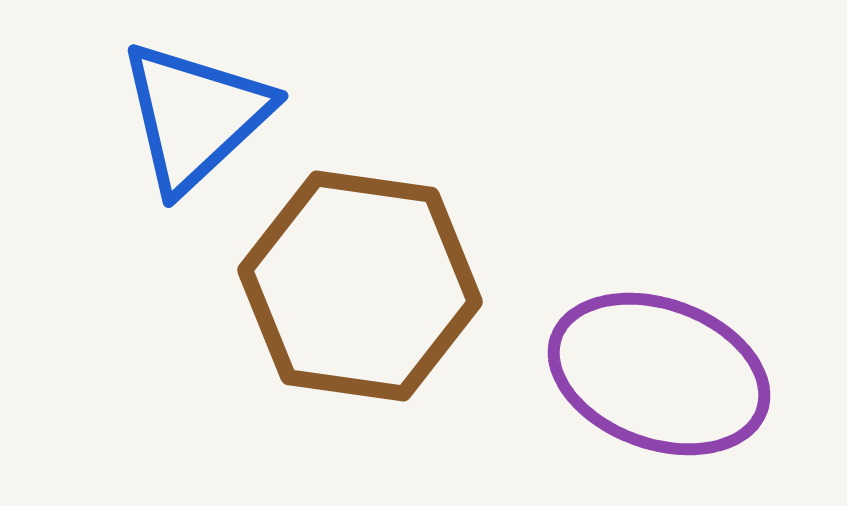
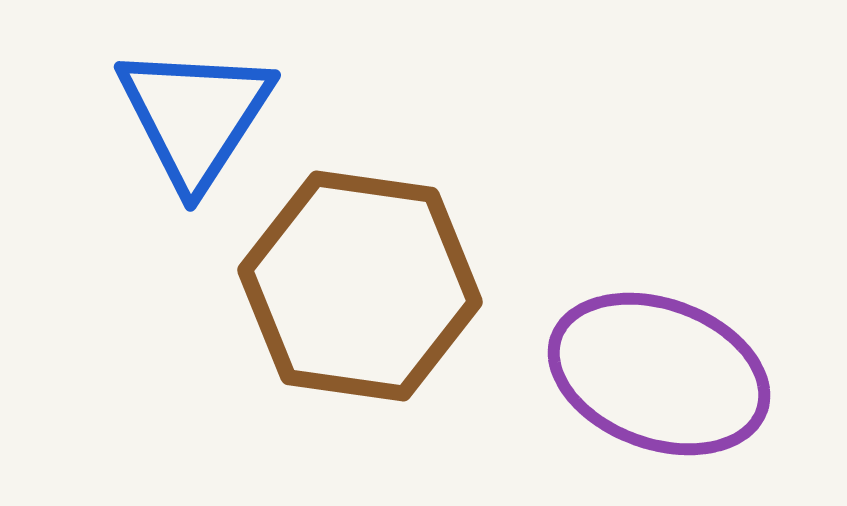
blue triangle: rotated 14 degrees counterclockwise
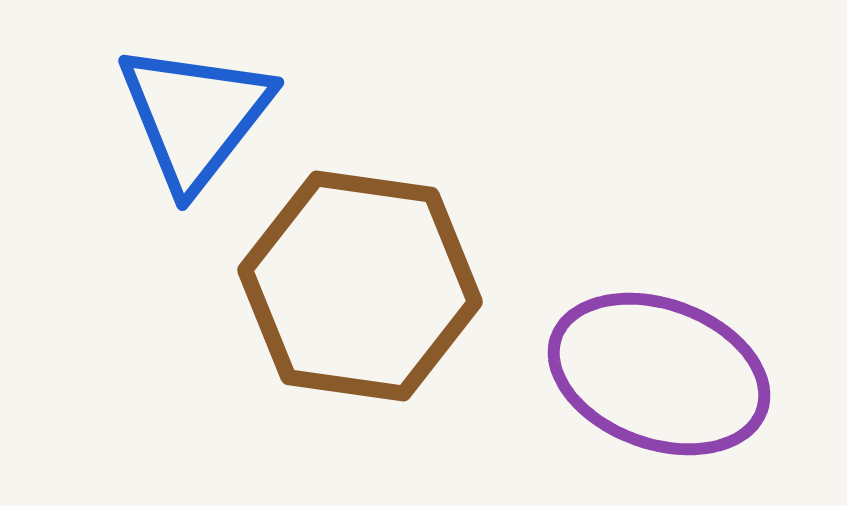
blue triangle: rotated 5 degrees clockwise
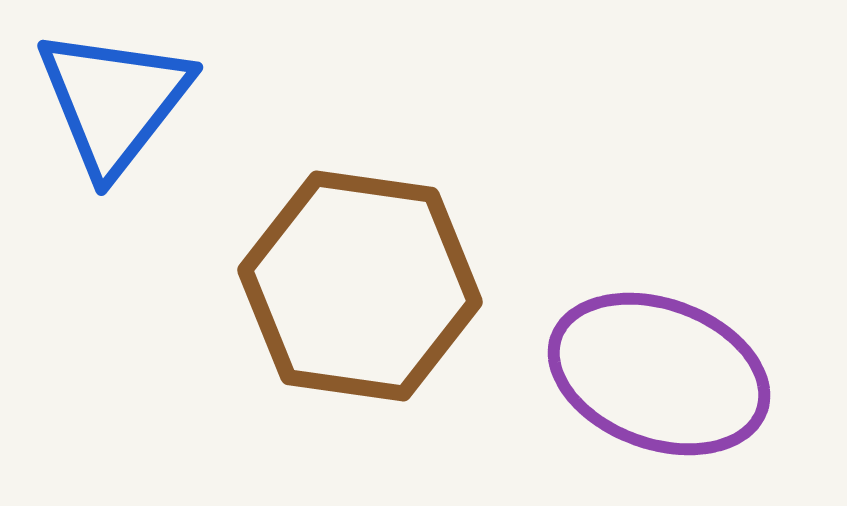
blue triangle: moved 81 px left, 15 px up
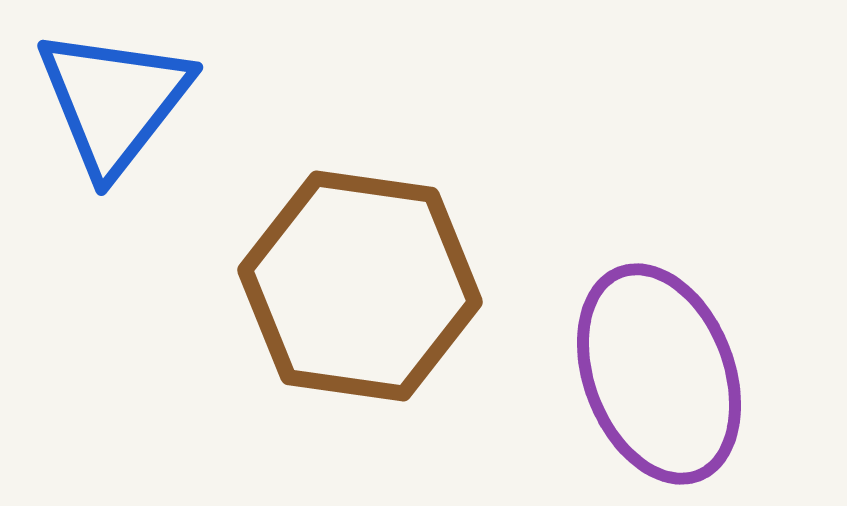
purple ellipse: rotated 49 degrees clockwise
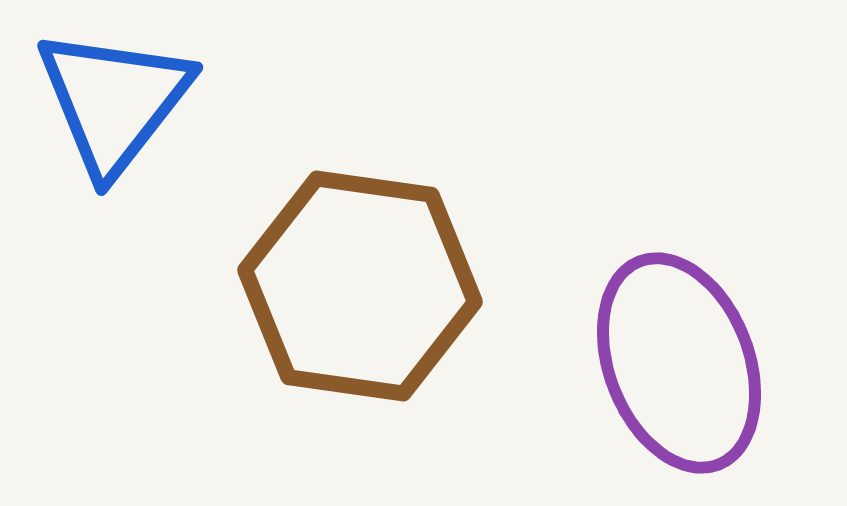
purple ellipse: moved 20 px right, 11 px up
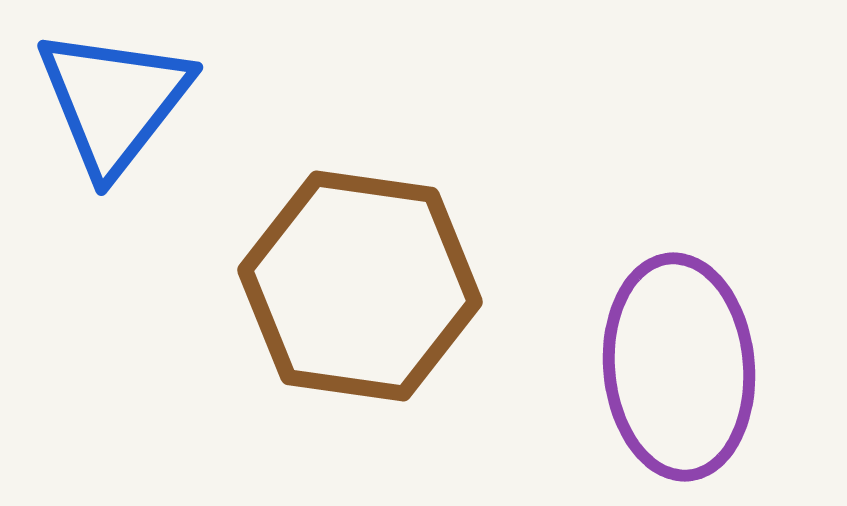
purple ellipse: moved 4 px down; rotated 16 degrees clockwise
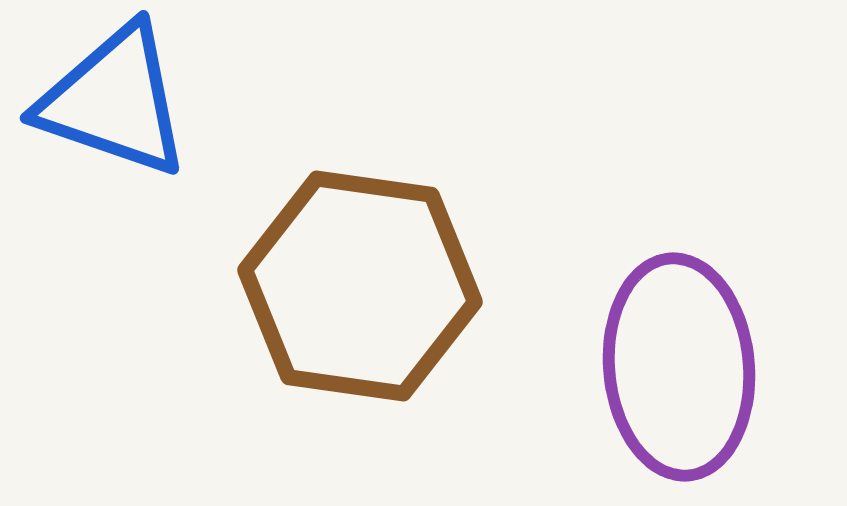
blue triangle: rotated 49 degrees counterclockwise
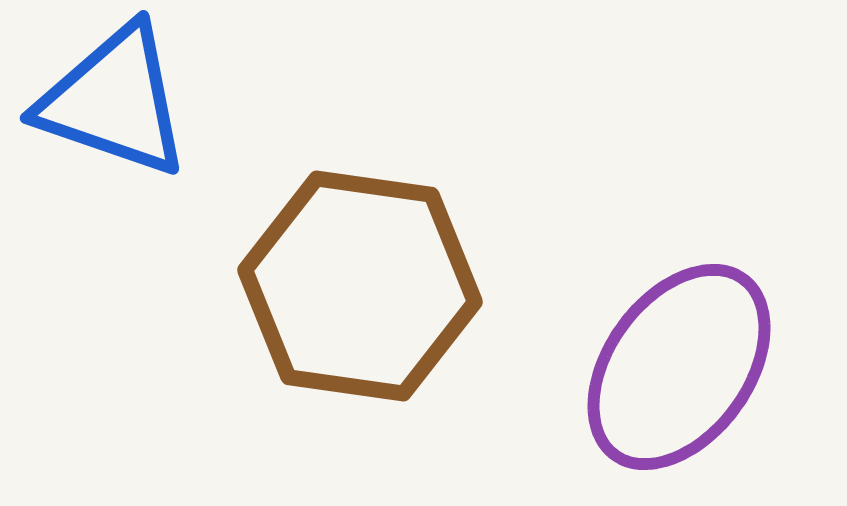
purple ellipse: rotated 41 degrees clockwise
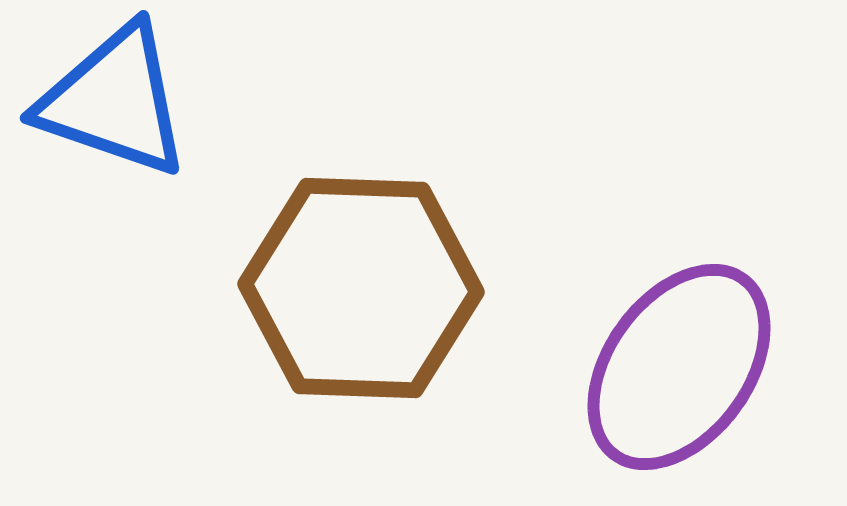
brown hexagon: moved 1 px right, 2 px down; rotated 6 degrees counterclockwise
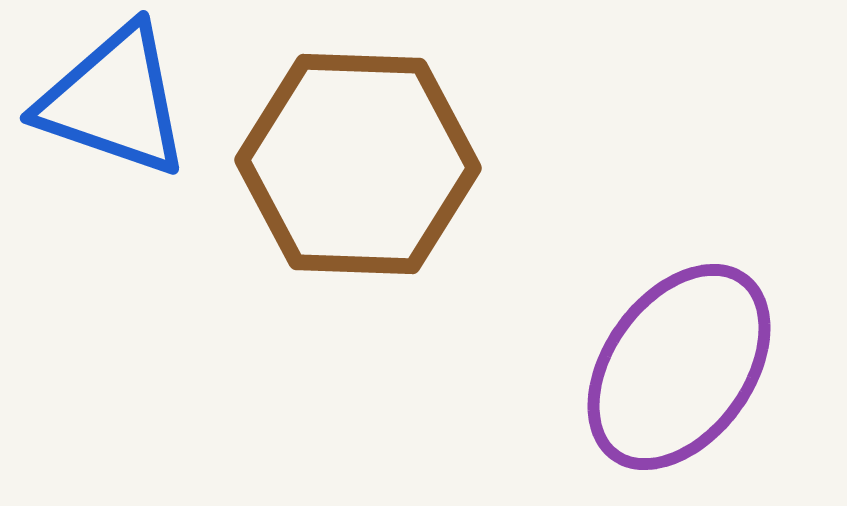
brown hexagon: moved 3 px left, 124 px up
